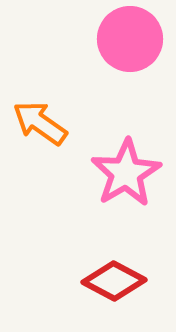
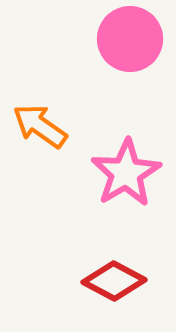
orange arrow: moved 3 px down
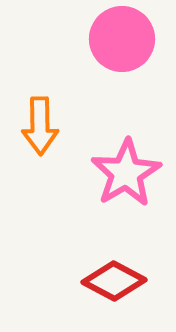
pink circle: moved 8 px left
orange arrow: rotated 126 degrees counterclockwise
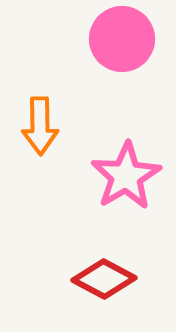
pink star: moved 3 px down
red diamond: moved 10 px left, 2 px up
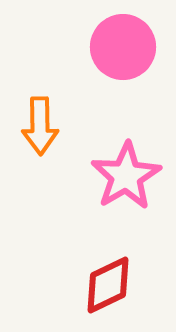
pink circle: moved 1 px right, 8 px down
red diamond: moved 4 px right, 6 px down; rotated 54 degrees counterclockwise
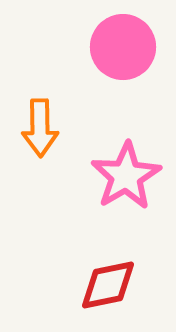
orange arrow: moved 2 px down
red diamond: rotated 14 degrees clockwise
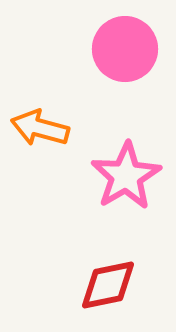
pink circle: moved 2 px right, 2 px down
orange arrow: rotated 106 degrees clockwise
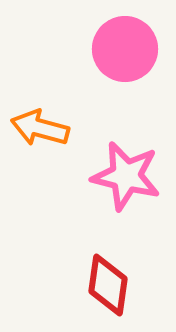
pink star: rotated 28 degrees counterclockwise
red diamond: rotated 70 degrees counterclockwise
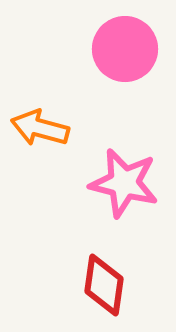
pink star: moved 2 px left, 7 px down
red diamond: moved 4 px left
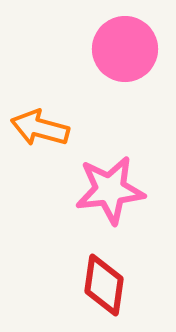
pink star: moved 14 px left, 7 px down; rotated 20 degrees counterclockwise
